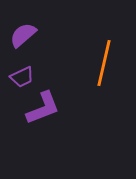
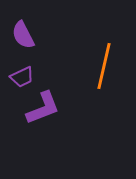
purple semicircle: rotated 76 degrees counterclockwise
orange line: moved 3 px down
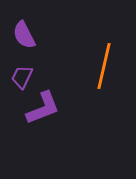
purple semicircle: moved 1 px right
purple trapezoid: rotated 140 degrees clockwise
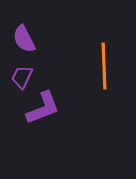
purple semicircle: moved 4 px down
orange line: rotated 15 degrees counterclockwise
